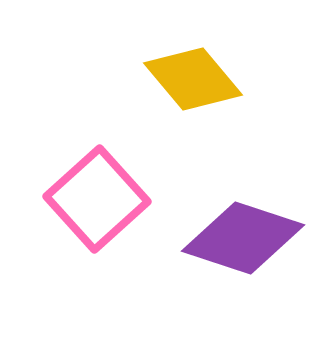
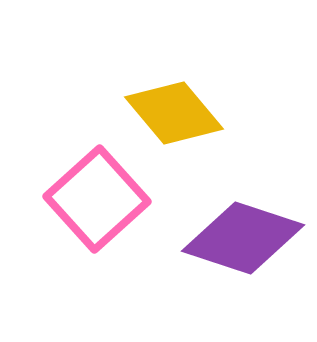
yellow diamond: moved 19 px left, 34 px down
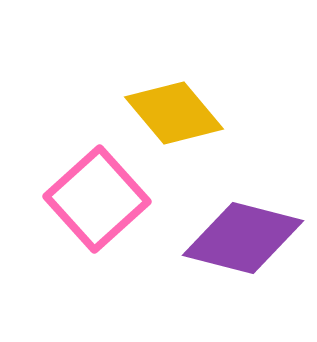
purple diamond: rotated 4 degrees counterclockwise
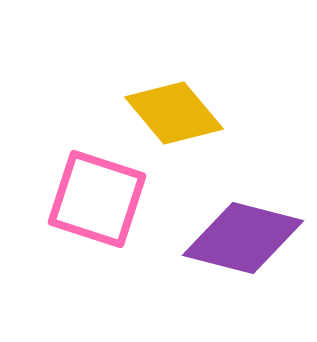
pink square: rotated 30 degrees counterclockwise
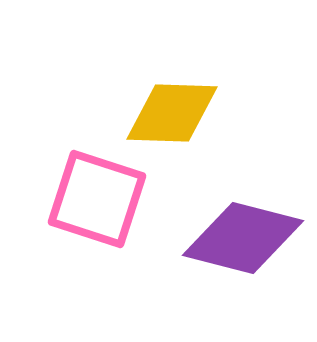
yellow diamond: moved 2 px left; rotated 48 degrees counterclockwise
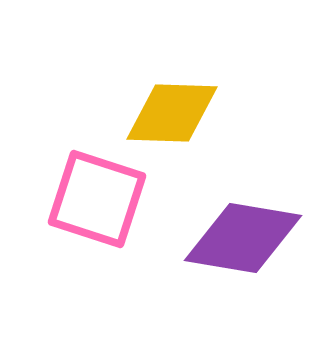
purple diamond: rotated 5 degrees counterclockwise
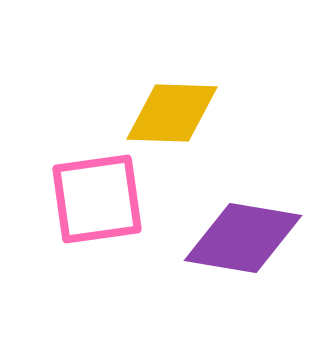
pink square: rotated 26 degrees counterclockwise
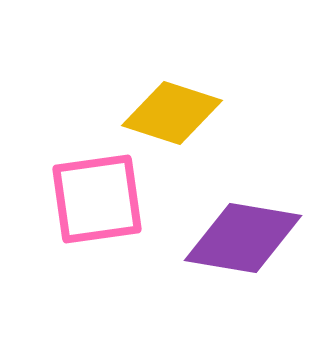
yellow diamond: rotated 16 degrees clockwise
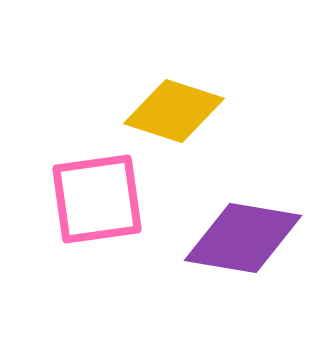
yellow diamond: moved 2 px right, 2 px up
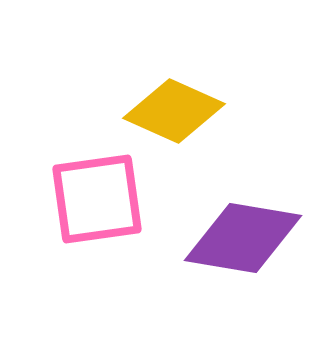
yellow diamond: rotated 6 degrees clockwise
